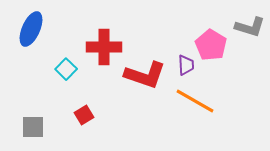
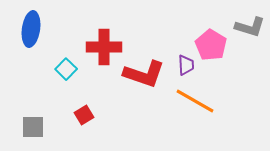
blue ellipse: rotated 16 degrees counterclockwise
red L-shape: moved 1 px left, 1 px up
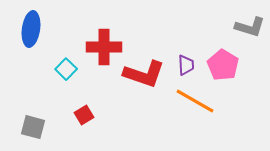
pink pentagon: moved 12 px right, 20 px down
gray square: rotated 15 degrees clockwise
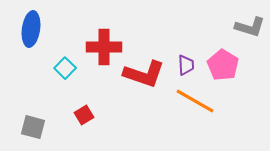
cyan square: moved 1 px left, 1 px up
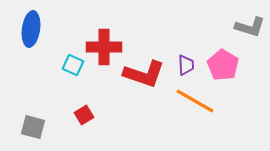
cyan square: moved 8 px right, 3 px up; rotated 20 degrees counterclockwise
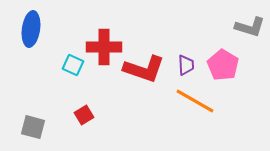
red L-shape: moved 5 px up
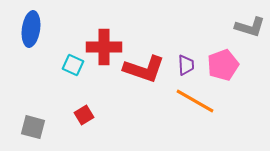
pink pentagon: rotated 20 degrees clockwise
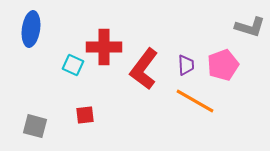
red L-shape: rotated 108 degrees clockwise
red square: moved 1 px right; rotated 24 degrees clockwise
gray square: moved 2 px right, 1 px up
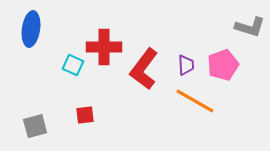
gray square: rotated 30 degrees counterclockwise
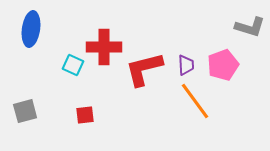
red L-shape: rotated 39 degrees clockwise
orange line: rotated 24 degrees clockwise
gray square: moved 10 px left, 15 px up
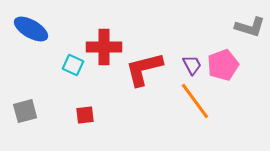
blue ellipse: rotated 68 degrees counterclockwise
purple trapezoid: moved 6 px right; rotated 25 degrees counterclockwise
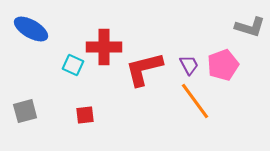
purple trapezoid: moved 3 px left
